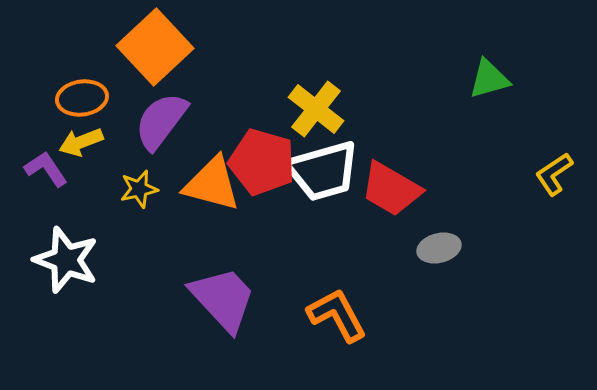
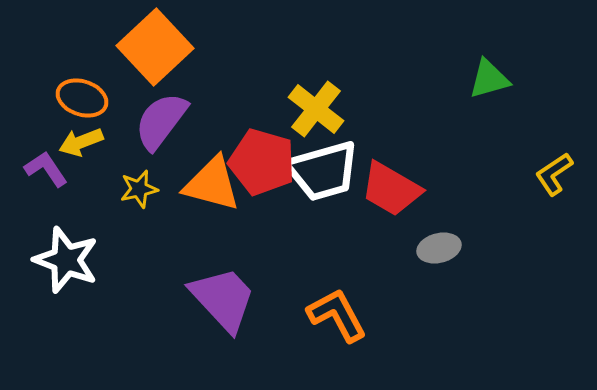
orange ellipse: rotated 27 degrees clockwise
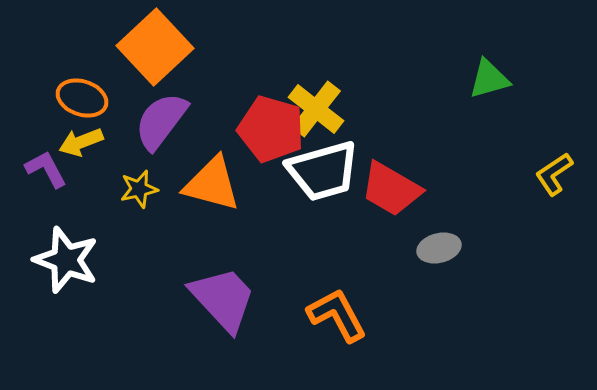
red pentagon: moved 9 px right, 33 px up
purple L-shape: rotated 6 degrees clockwise
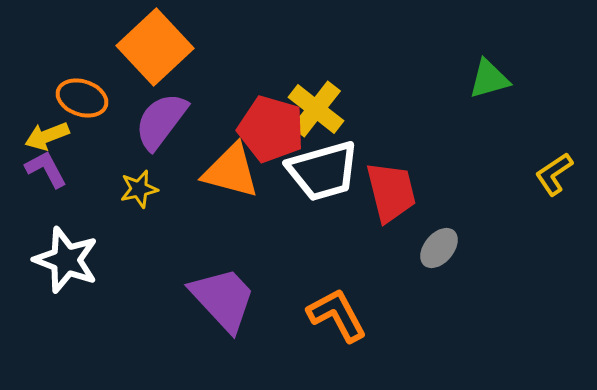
yellow arrow: moved 34 px left, 6 px up
orange triangle: moved 19 px right, 13 px up
red trapezoid: moved 3 px down; rotated 134 degrees counterclockwise
gray ellipse: rotated 36 degrees counterclockwise
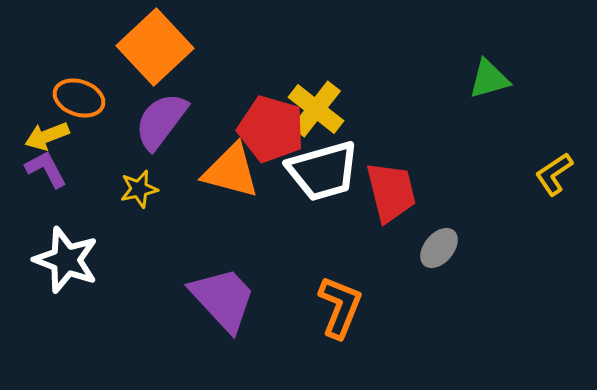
orange ellipse: moved 3 px left
orange L-shape: moved 3 px right, 8 px up; rotated 50 degrees clockwise
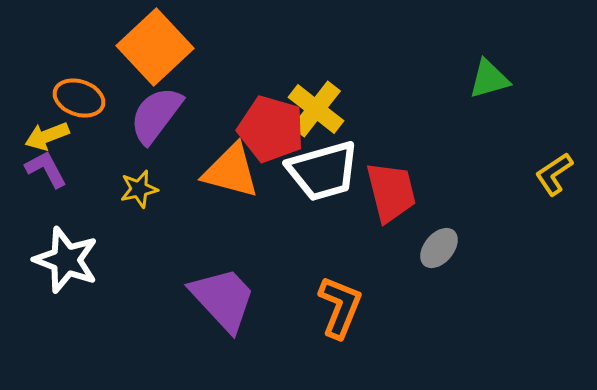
purple semicircle: moved 5 px left, 6 px up
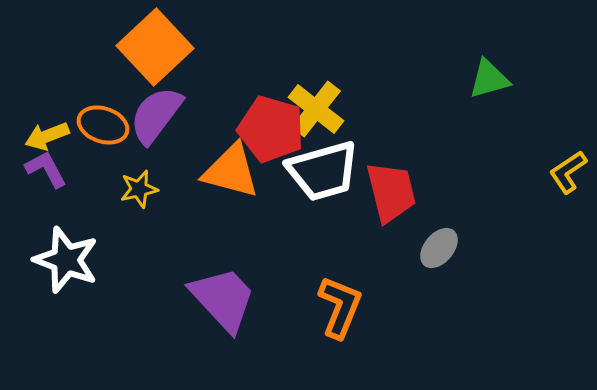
orange ellipse: moved 24 px right, 27 px down
yellow L-shape: moved 14 px right, 2 px up
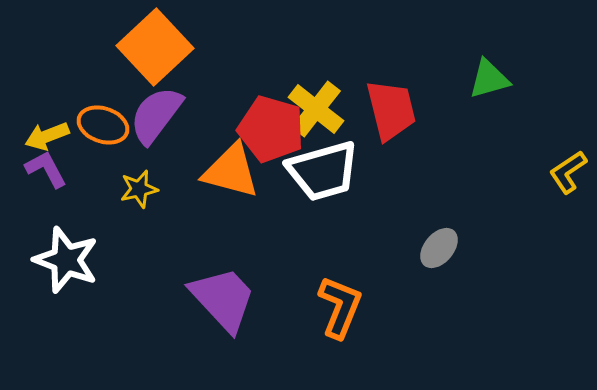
red trapezoid: moved 82 px up
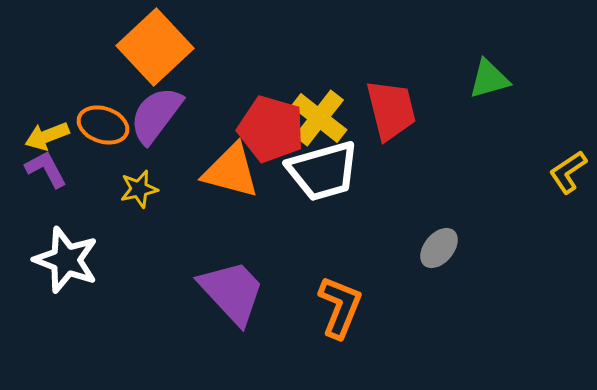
yellow cross: moved 3 px right, 9 px down
purple trapezoid: moved 9 px right, 7 px up
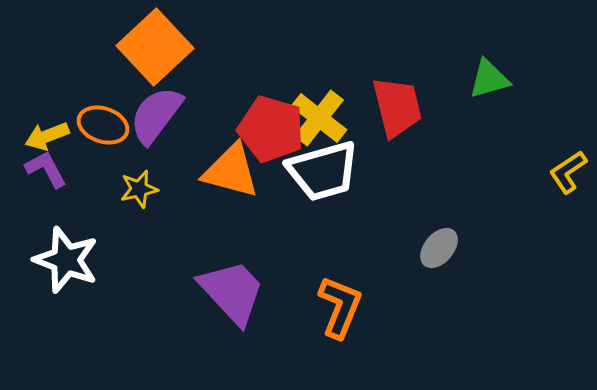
red trapezoid: moved 6 px right, 3 px up
